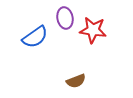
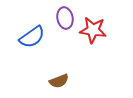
blue semicircle: moved 3 px left
brown semicircle: moved 17 px left
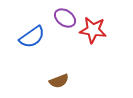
purple ellipse: rotated 45 degrees counterclockwise
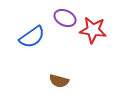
purple ellipse: rotated 10 degrees counterclockwise
brown semicircle: rotated 36 degrees clockwise
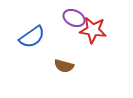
purple ellipse: moved 9 px right
brown semicircle: moved 5 px right, 15 px up
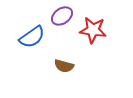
purple ellipse: moved 12 px left, 2 px up; rotated 60 degrees counterclockwise
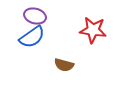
purple ellipse: moved 27 px left; rotated 50 degrees clockwise
brown semicircle: moved 1 px up
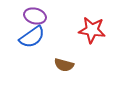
red star: moved 1 px left
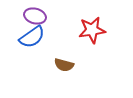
red star: rotated 16 degrees counterclockwise
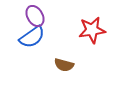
purple ellipse: rotated 45 degrees clockwise
